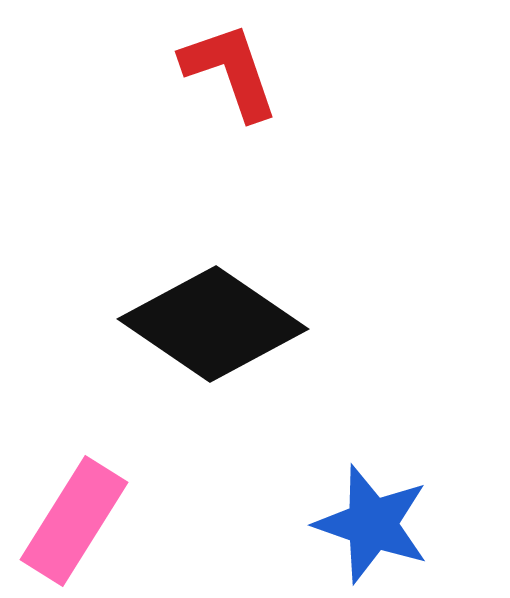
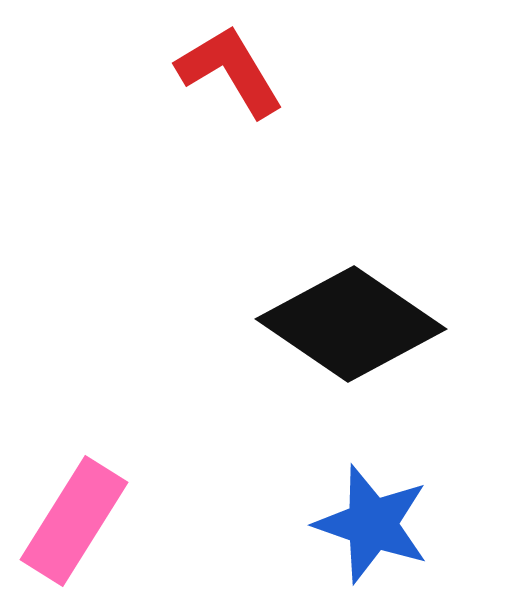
red L-shape: rotated 12 degrees counterclockwise
black diamond: moved 138 px right
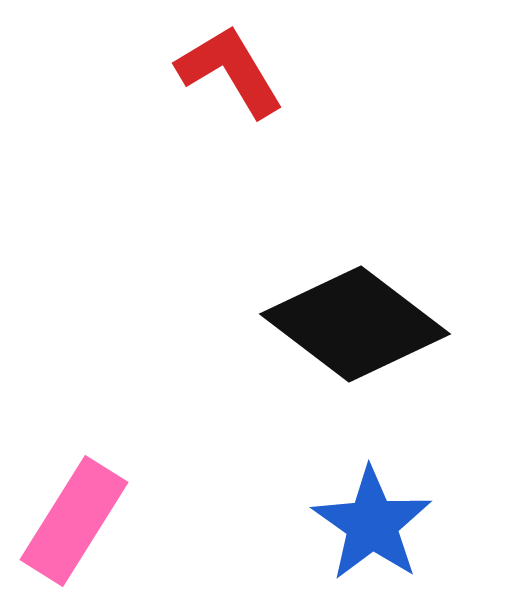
black diamond: moved 4 px right; rotated 3 degrees clockwise
blue star: rotated 16 degrees clockwise
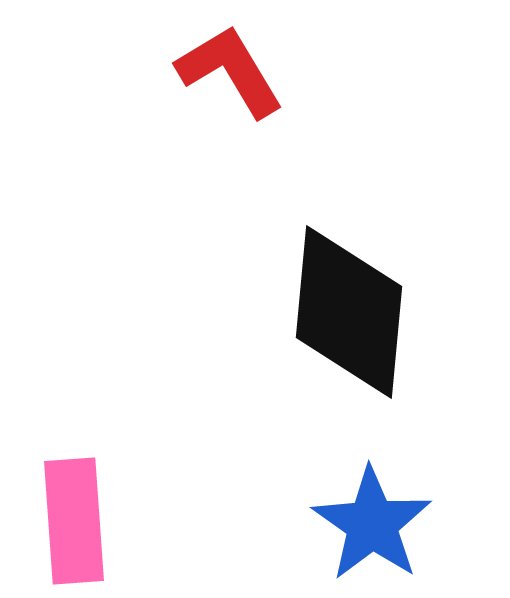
black diamond: moved 6 px left, 12 px up; rotated 58 degrees clockwise
pink rectangle: rotated 36 degrees counterclockwise
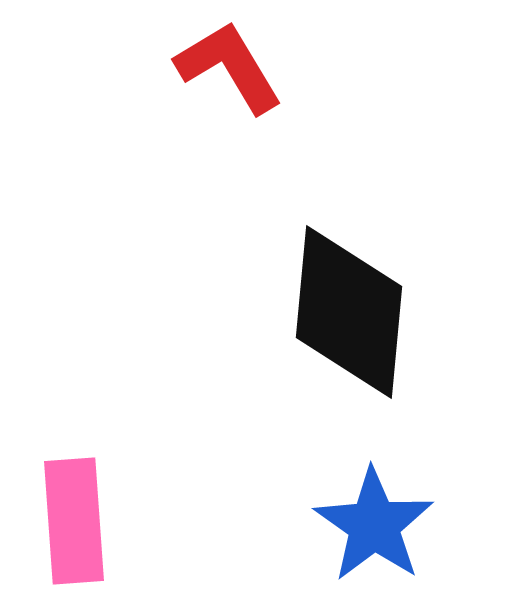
red L-shape: moved 1 px left, 4 px up
blue star: moved 2 px right, 1 px down
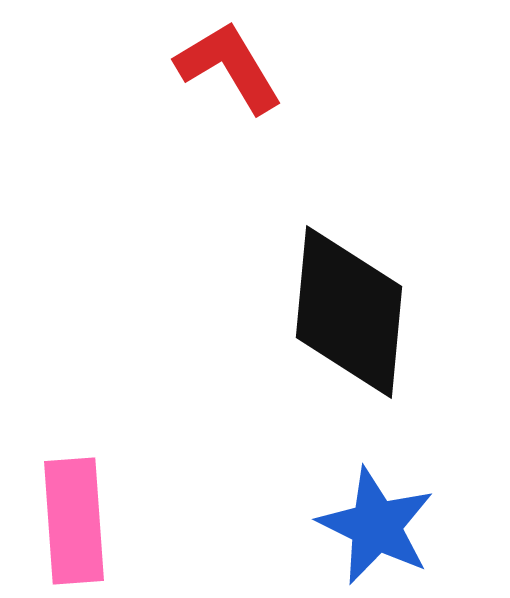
blue star: moved 2 px right, 1 px down; rotated 9 degrees counterclockwise
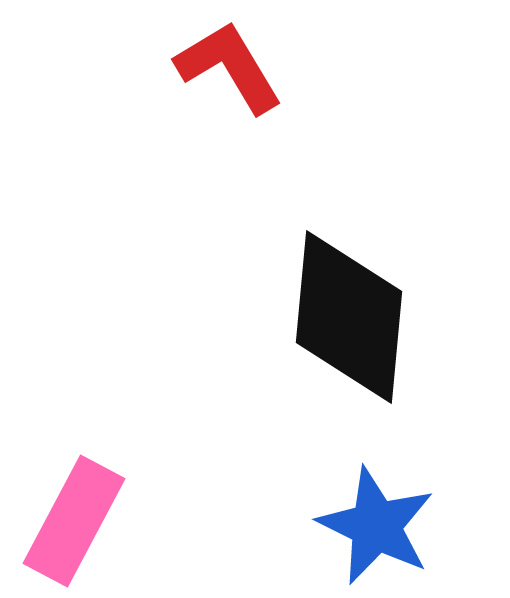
black diamond: moved 5 px down
pink rectangle: rotated 32 degrees clockwise
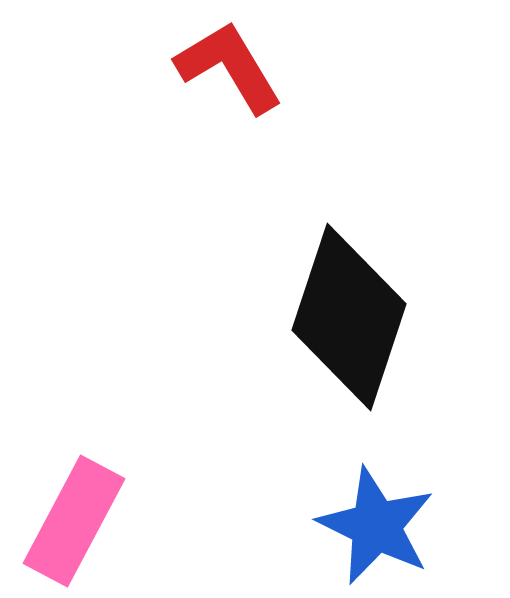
black diamond: rotated 13 degrees clockwise
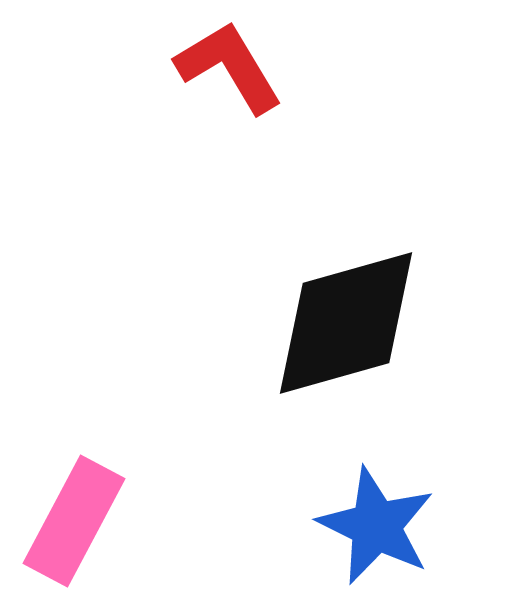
black diamond: moved 3 px left, 6 px down; rotated 56 degrees clockwise
